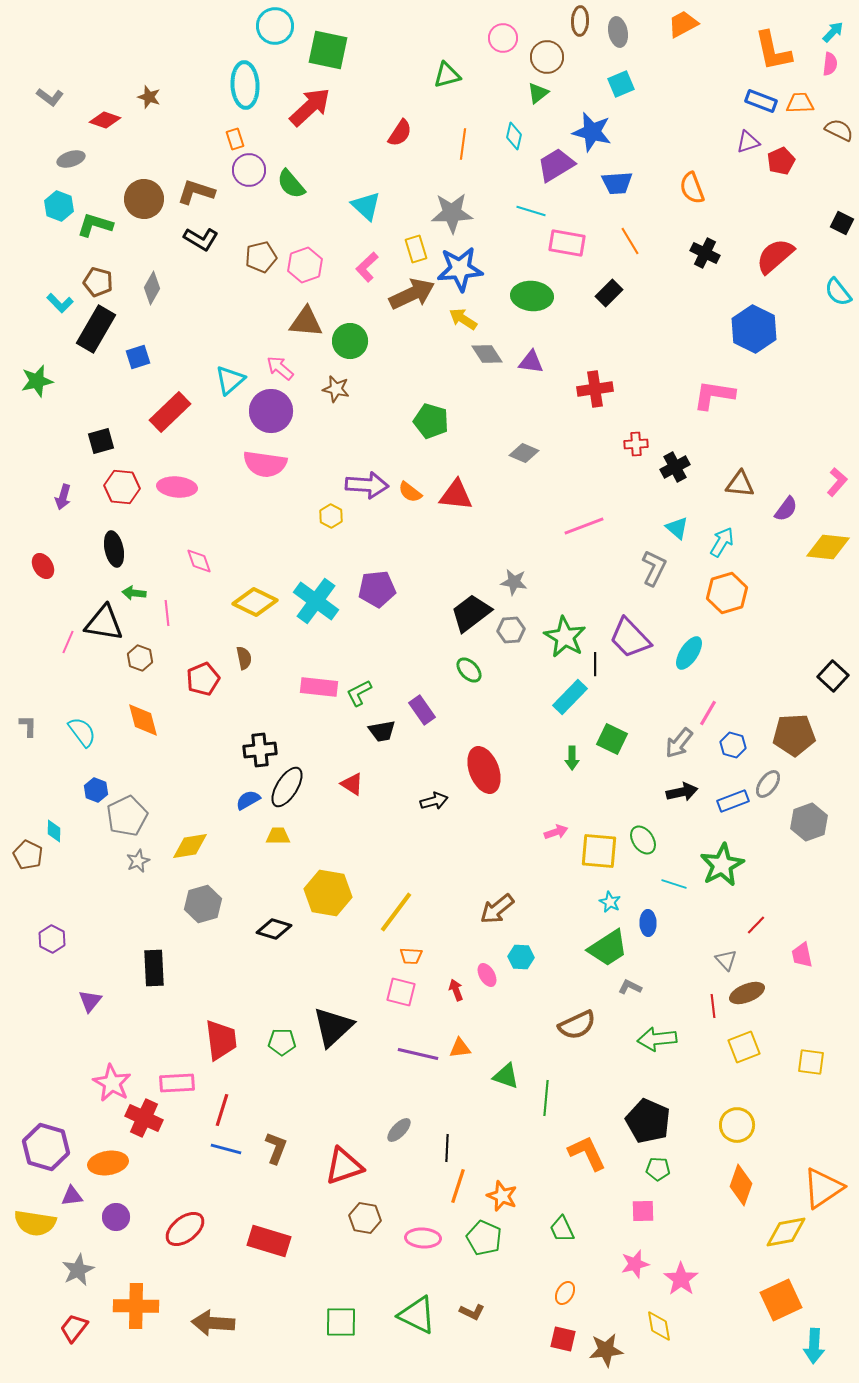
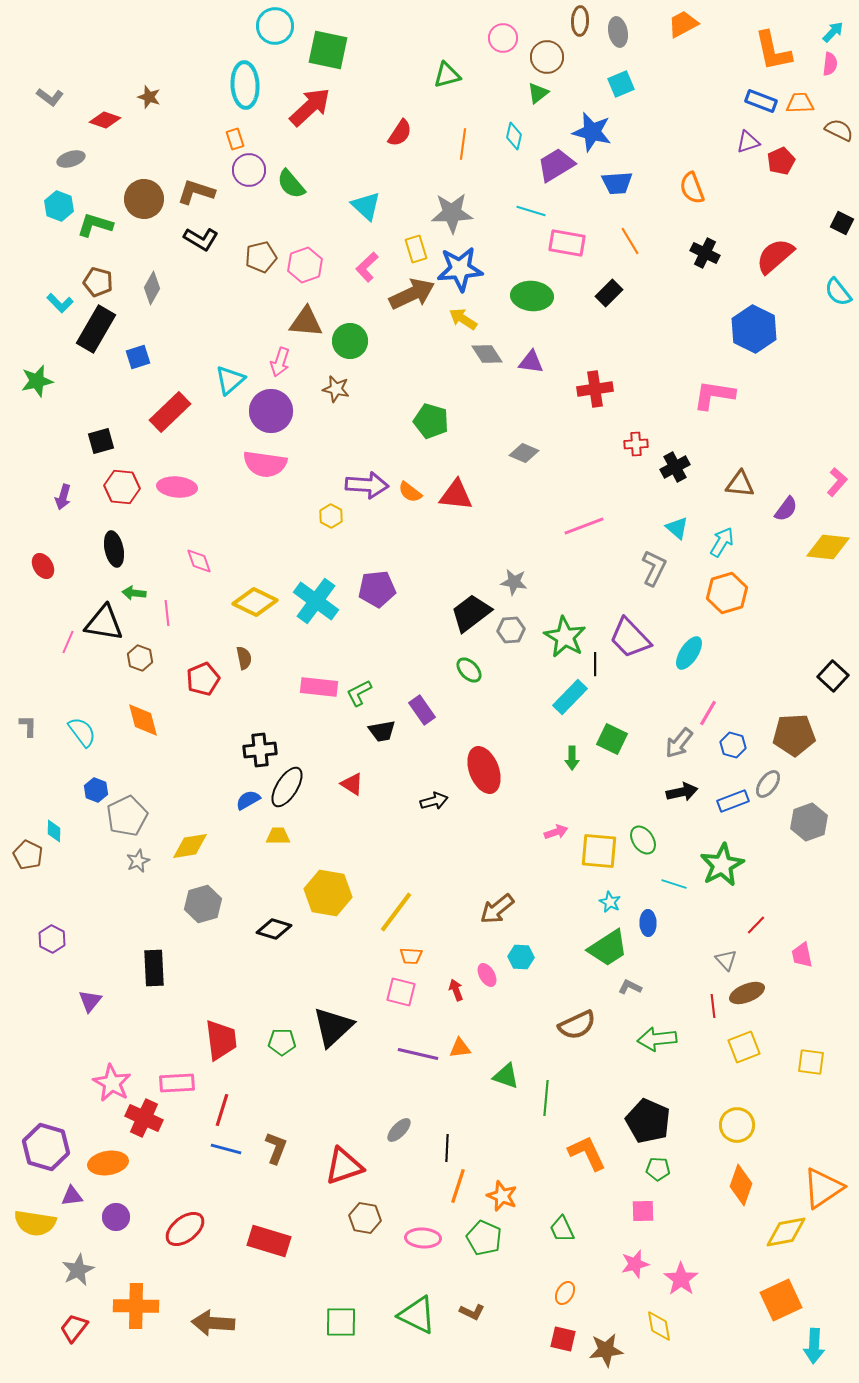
pink arrow at (280, 368): moved 6 px up; rotated 112 degrees counterclockwise
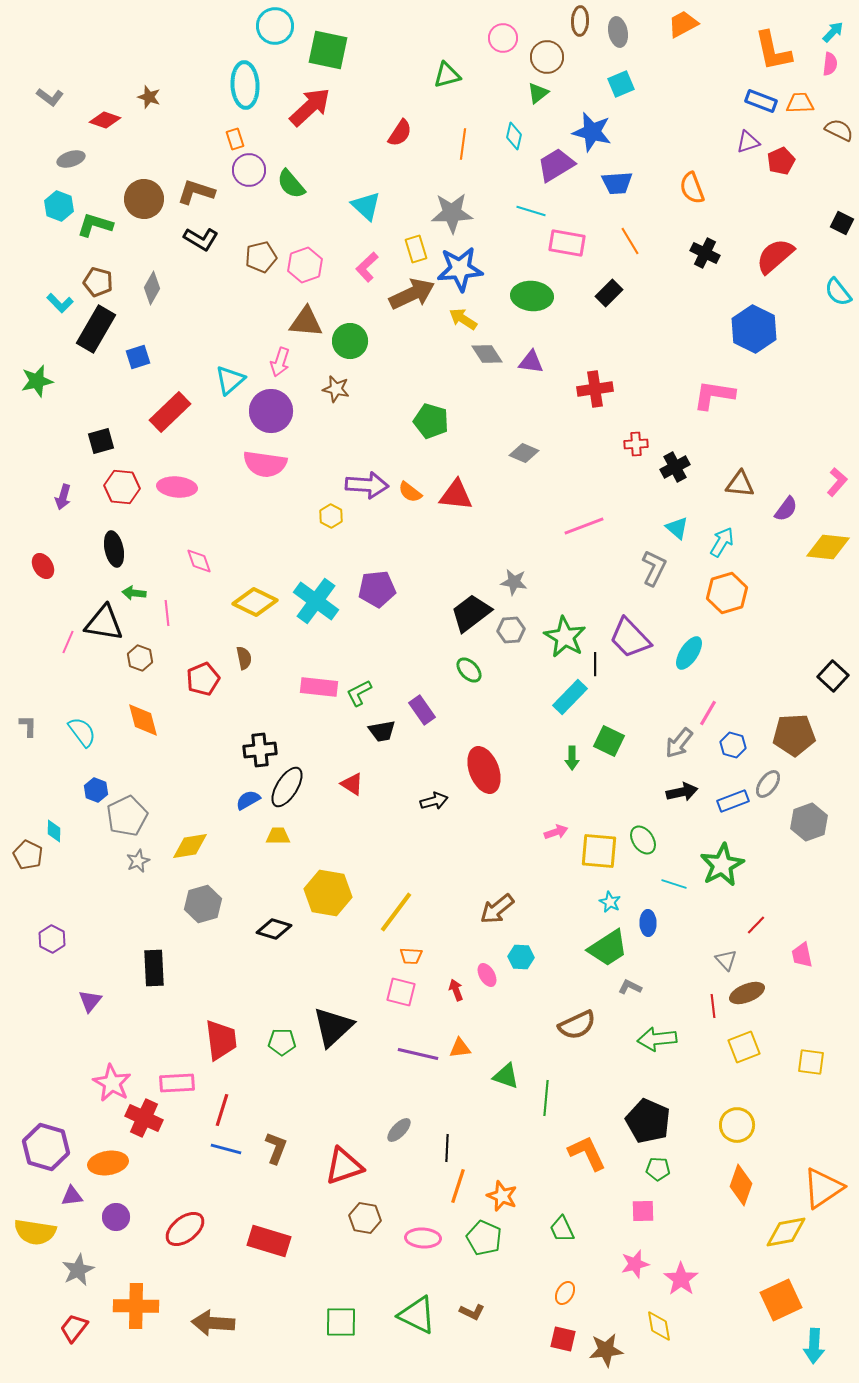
green square at (612, 739): moved 3 px left, 2 px down
yellow semicircle at (35, 1223): moved 9 px down
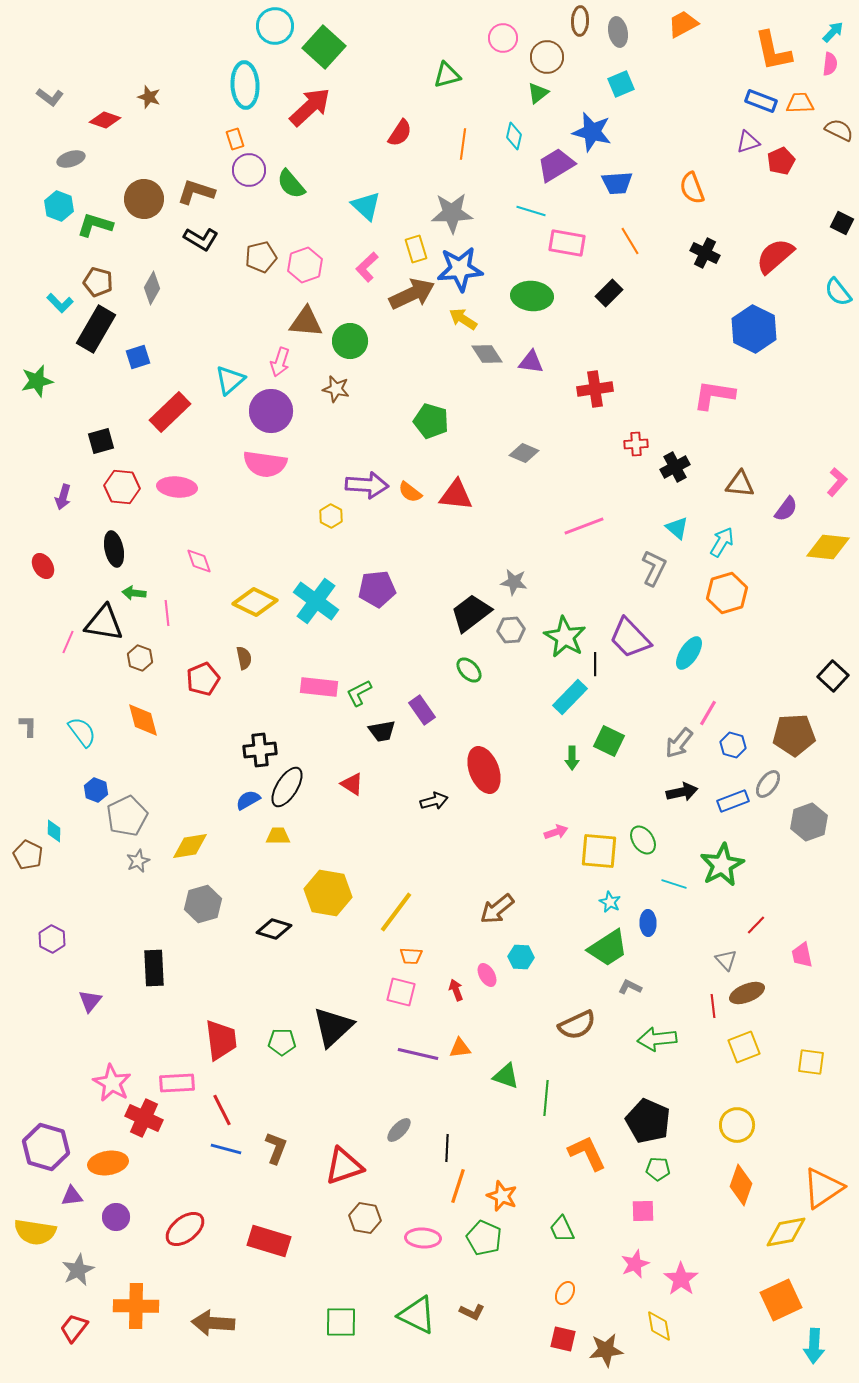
green square at (328, 50): moved 4 px left, 3 px up; rotated 30 degrees clockwise
red line at (222, 1110): rotated 44 degrees counterclockwise
pink star at (635, 1264): rotated 8 degrees counterclockwise
